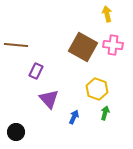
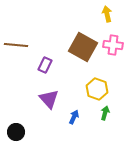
purple rectangle: moved 9 px right, 6 px up
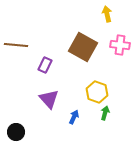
pink cross: moved 7 px right
yellow hexagon: moved 3 px down
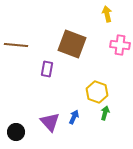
brown square: moved 11 px left, 3 px up; rotated 8 degrees counterclockwise
purple rectangle: moved 2 px right, 4 px down; rotated 14 degrees counterclockwise
purple triangle: moved 1 px right, 23 px down
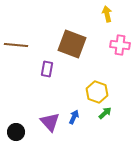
green arrow: rotated 32 degrees clockwise
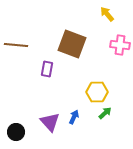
yellow arrow: rotated 28 degrees counterclockwise
yellow hexagon: rotated 20 degrees counterclockwise
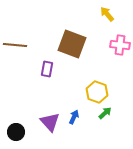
brown line: moved 1 px left
yellow hexagon: rotated 20 degrees clockwise
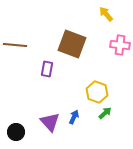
yellow arrow: moved 1 px left
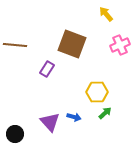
pink cross: rotated 30 degrees counterclockwise
purple rectangle: rotated 21 degrees clockwise
yellow hexagon: rotated 20 degrees counterclockwise
blue arrow: rotated 80 degrees clockwise
black circle: moved 1 px left, 2 px down
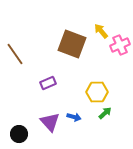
yellow arrow: moved 5 px left, 17 px down
brown line: moved 9 px down; rotated 50 degrees clockwise
purple rectangle: moved 1 px right, 14 px down; rotated 35 degrees clockwise
black circle: moved 4 px right
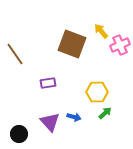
purple rectangle: rotated 14 degrees clockwise
